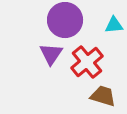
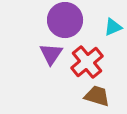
cyan triangle: moved 1 px left, 2 px down; rotated 18 degrees counterclockwise
brown trapezoid: moved 6 px left
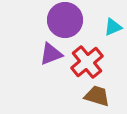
purple triangle: rotated 35 degrees clockwise
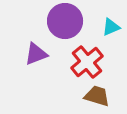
purple circle: moved 1 px down
cyan triangle: moved 2 px left
purple triangle: moved 15 px left
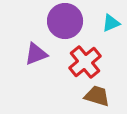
cyan triangle: moved 4 px up
red cross: moved 2 px left
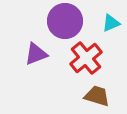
red cross: moved 1 px right, 4 px up
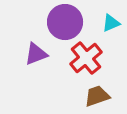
purple circle: moved 1 px down
brown trapezoid: rotated 36 degrees counterclockwise
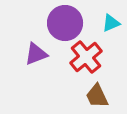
purple circle: moved 1 px down
red cross: moved 1 px up
brown trapezoid: rotated 96 degrees counterclockwise
